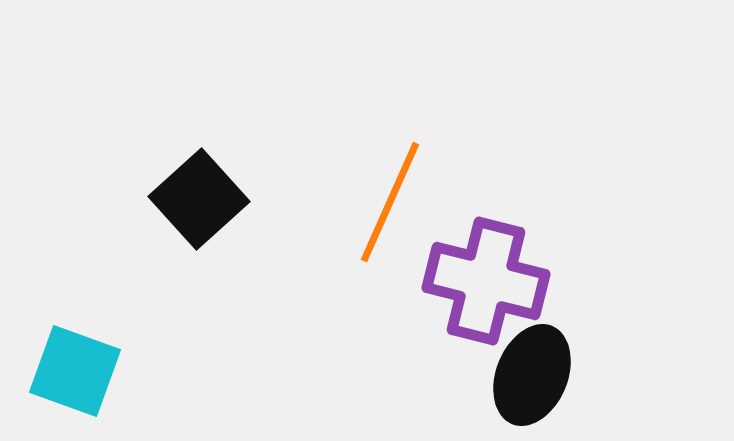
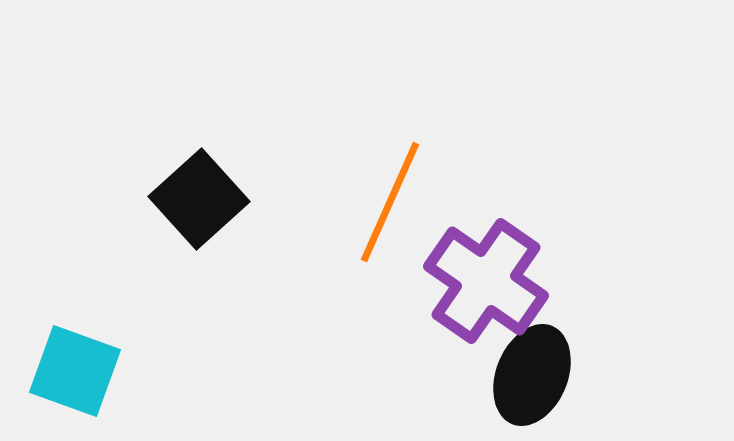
purple cross: rotated 21 degrees clockwise
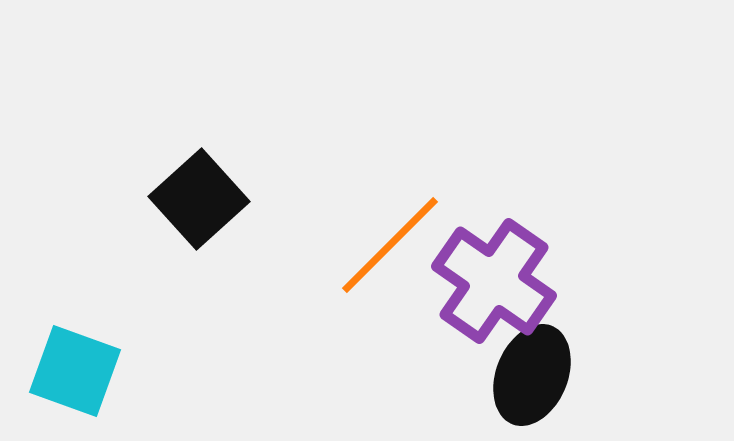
orange line: moved 43 px down; rotated 21 degrees clockwise
purple cross: moved 8 px right
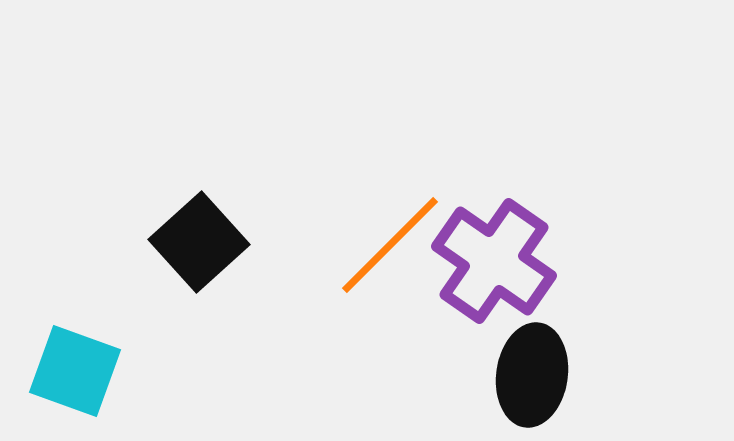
black square: moved 43 px down
purple cross: moved 20 px up
black ellipse: rotated 14 degrees counterclockwise
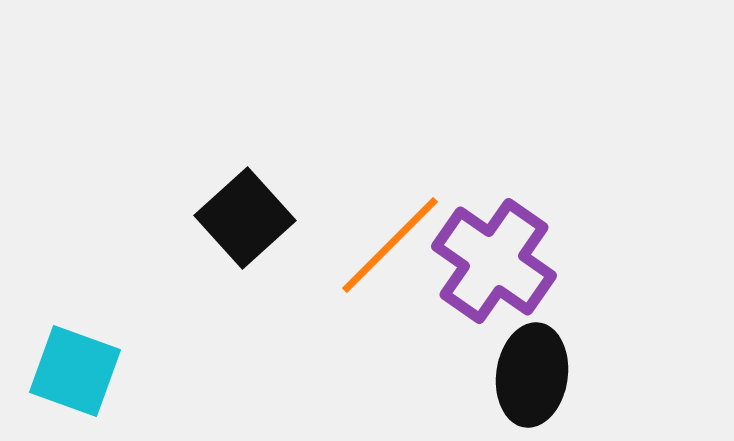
black square: moved 46 px right, 24 px up
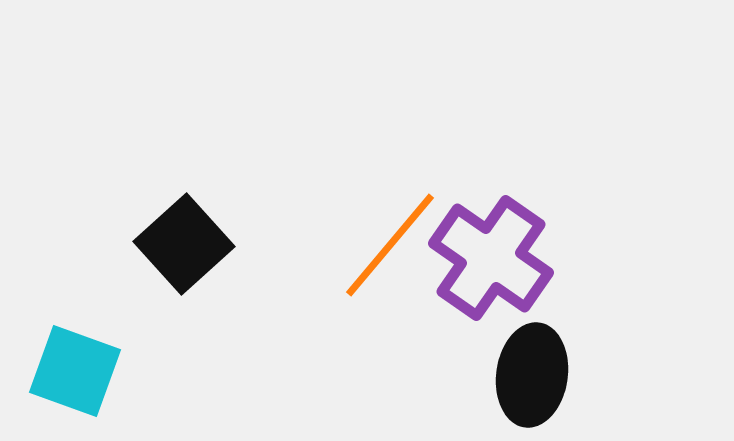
black square: moved 61 px left, 26 px down
orange line: rotated 5 degrees counterclockwise
purple cross: moved 3 px left, 3 px up
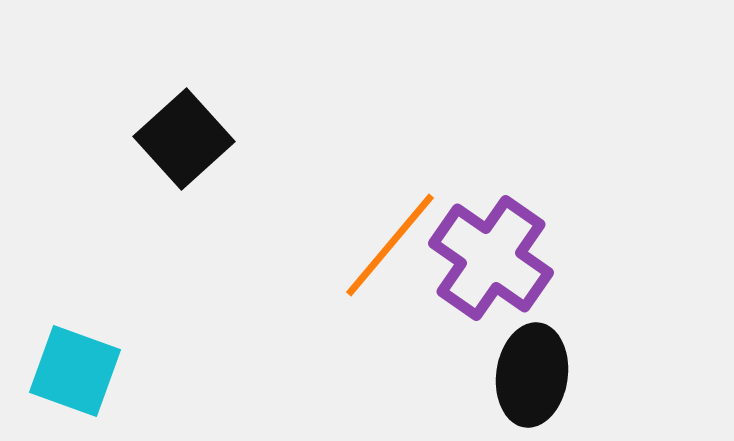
black square: moved 105 px up
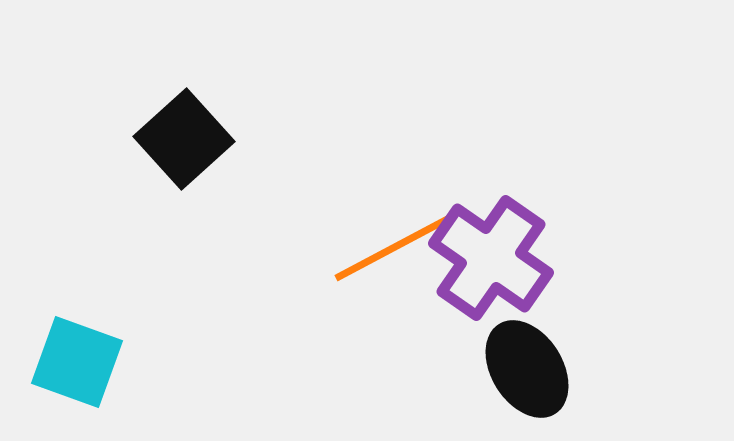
orange line: moved 3 px right, 3 px down; rotated 22 degrees clockwise
cyan square: moved 2 px right, 9 px up
black ellipse: moved 5 px left, 6 px up; rotated 40 degrees counterclockwise
